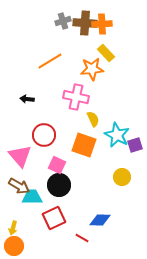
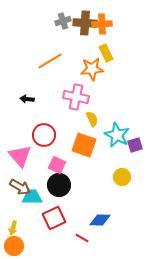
yellow rectangle: rotated 18 degrees clockwise
yellow semicircle: moved 1 px left
brown arrow: moved 1 px right, 1 px down
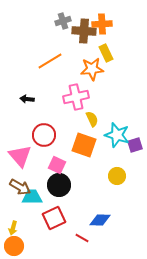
brown cross: moved 1 px left, 8 px down
pink cross: rotated 25 degrees counterclockwise
cyan star: rotated 10 degrees counterclockwise
yellow circle: moved 5 px left, 1 px up
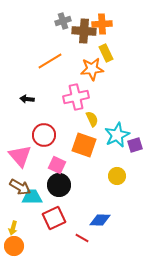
cyan star: rotated 30 degrees clockwise
